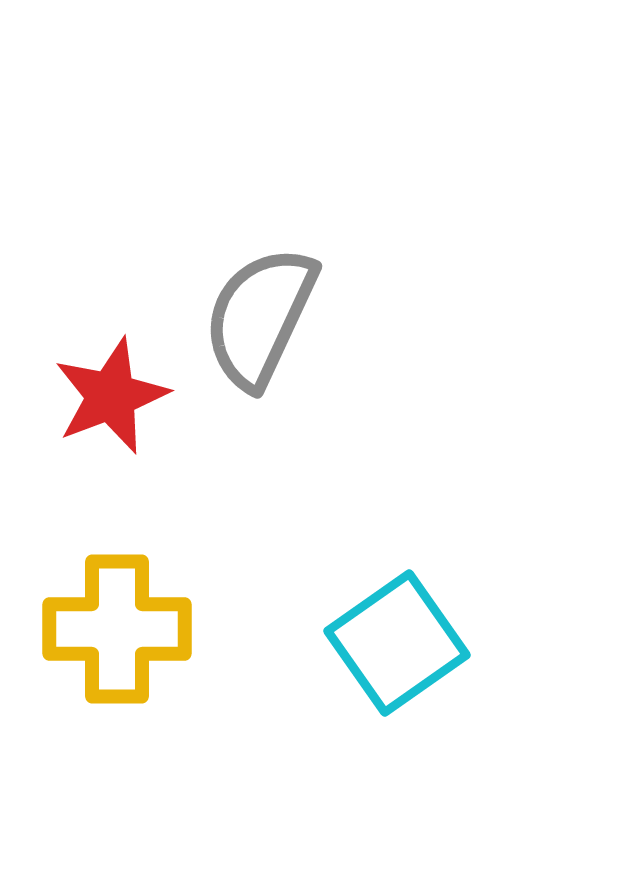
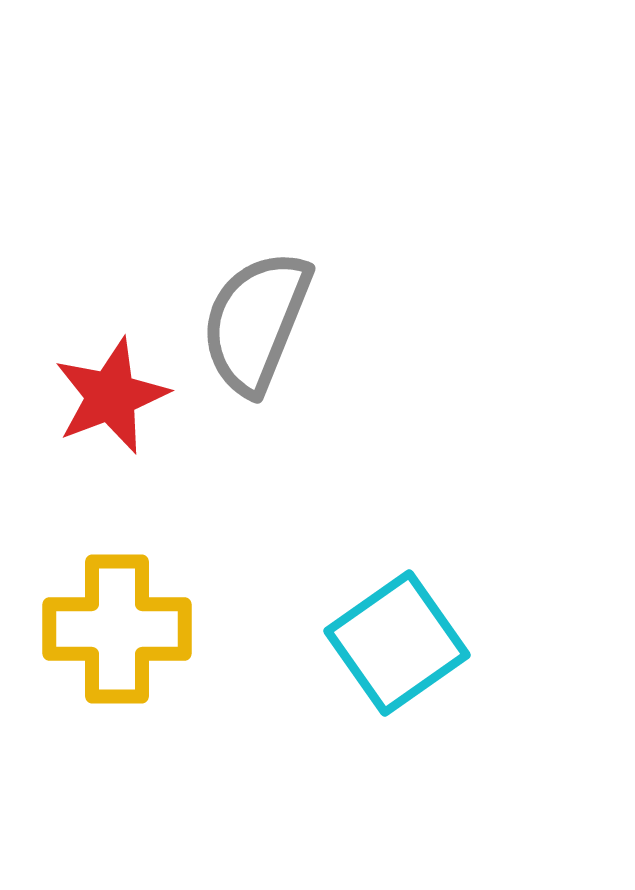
gray semicircle: moved 4 px left, 5 px down; rotated 3 degrees counterclockwise
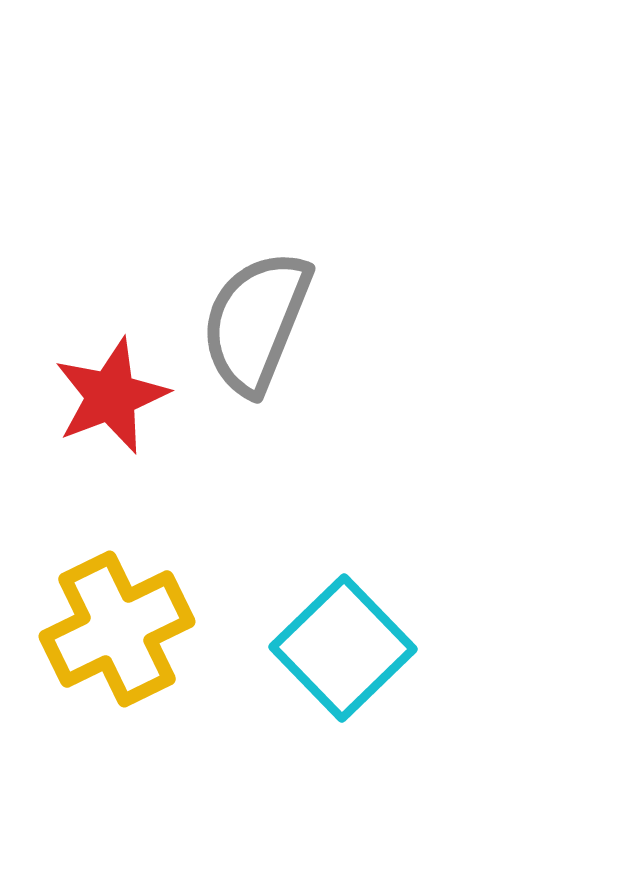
yellow cross: rotated 26 degrees counterclockwise
cyan square: moved 54 px left, 5 px down; rotated 9 degrees counterclockwise
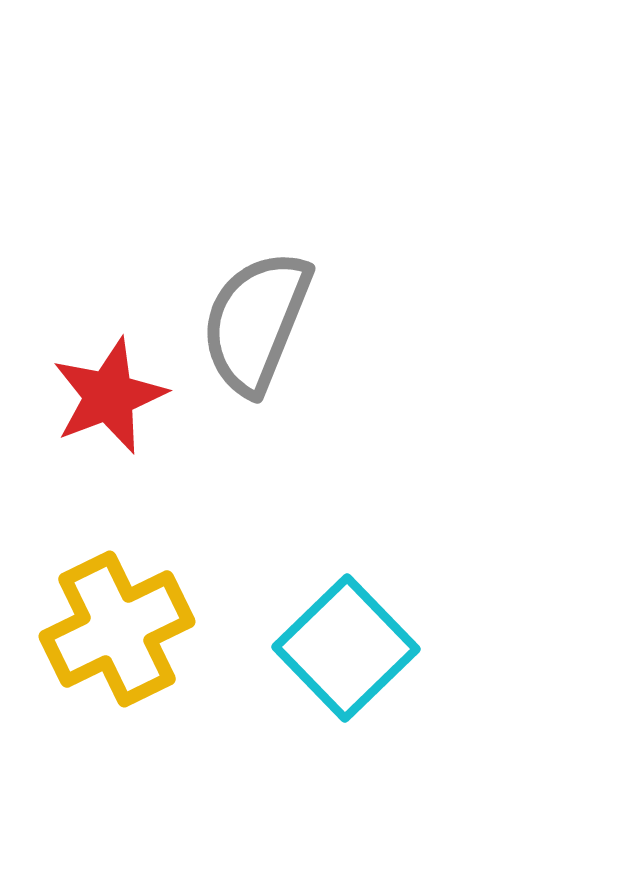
red star: moved 2 px left
cyan square: moved 3 px right
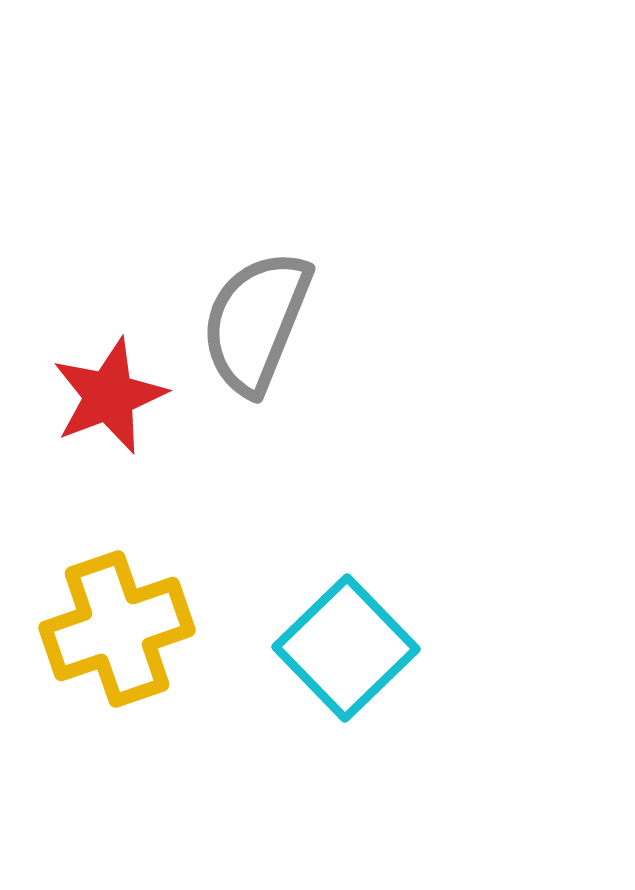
yellow cross: rotated 7 degrees clockwise
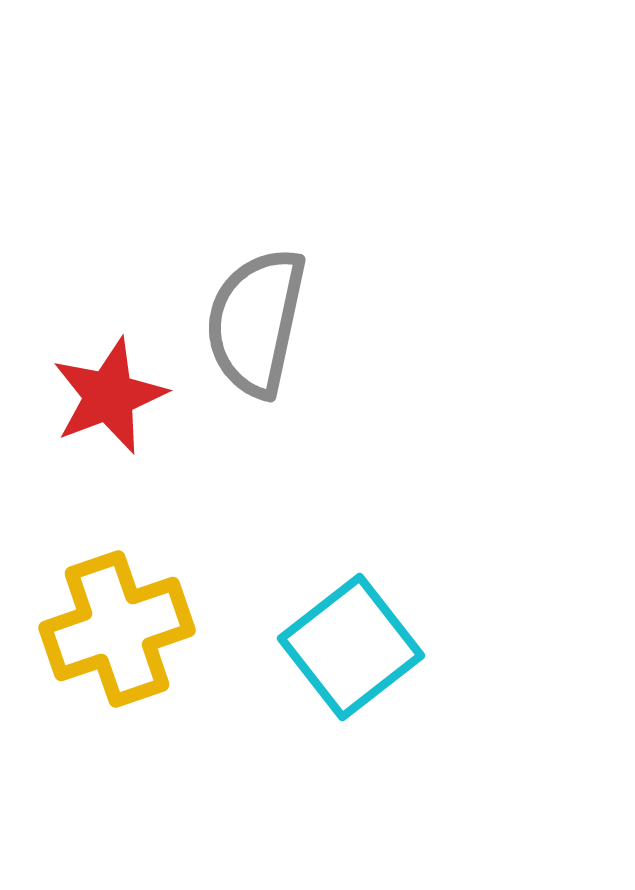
gray semicircle: rotated 10 degrees counterclockwise
cyan square: moved 5 px right, 1 px up; rotated 6 degrees clockwise
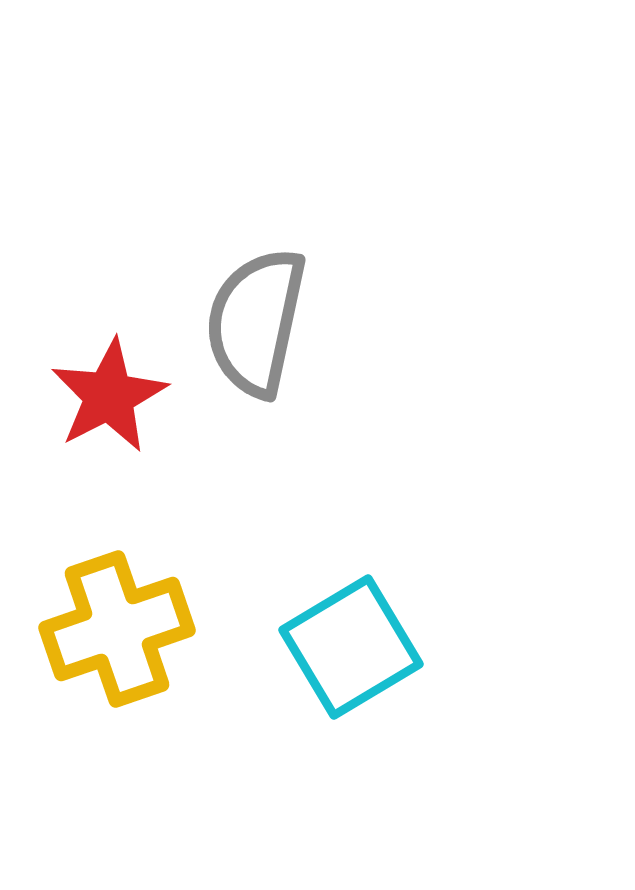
red star: rotated 6 degrees counterclockwise
cyan square: rotated 7 degrees clockwise
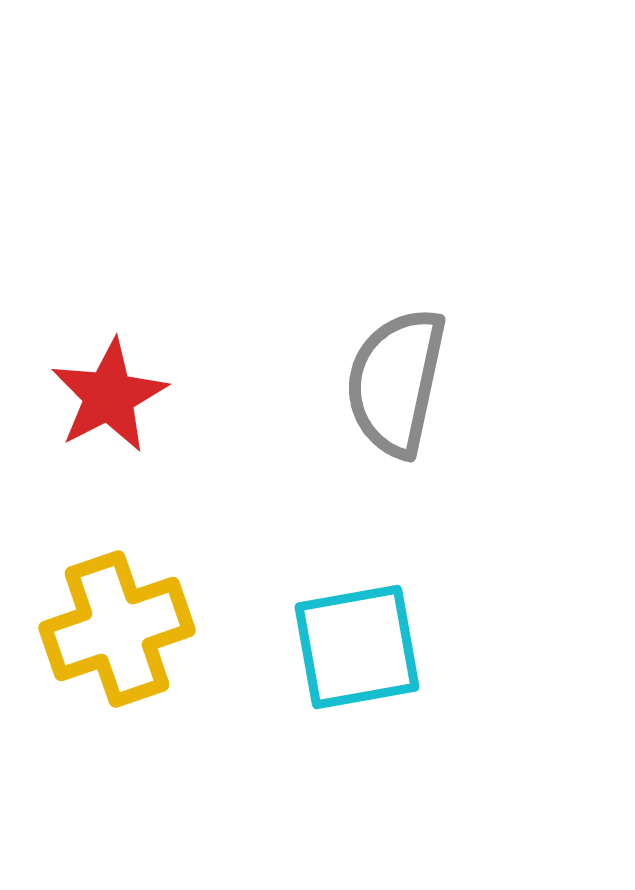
gray semicircle: moved 140 px right, 60 px down
cyan square: moved 6 px right; rotated 21 degrees clockwise
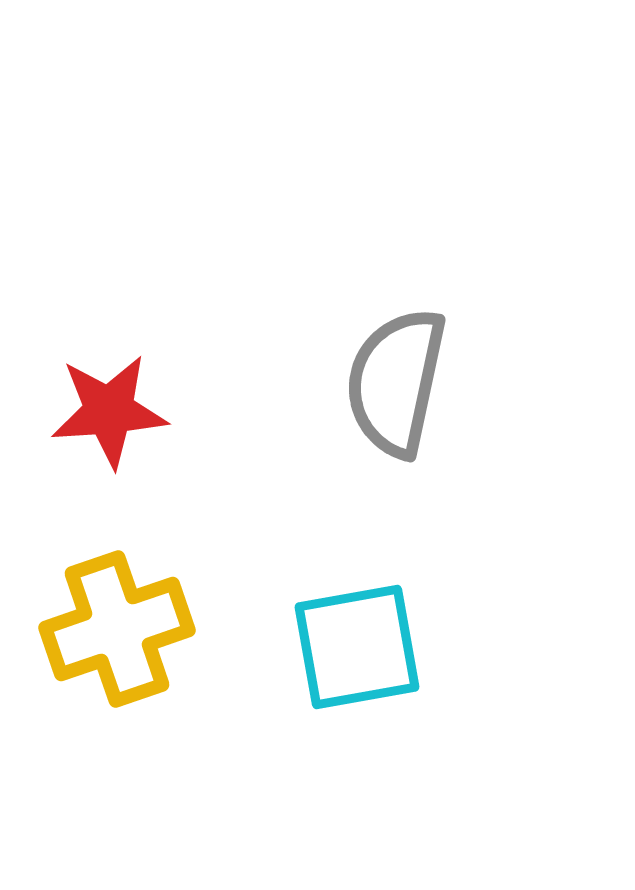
red star: moved 15 px down; rotated 23 degrees clockwise
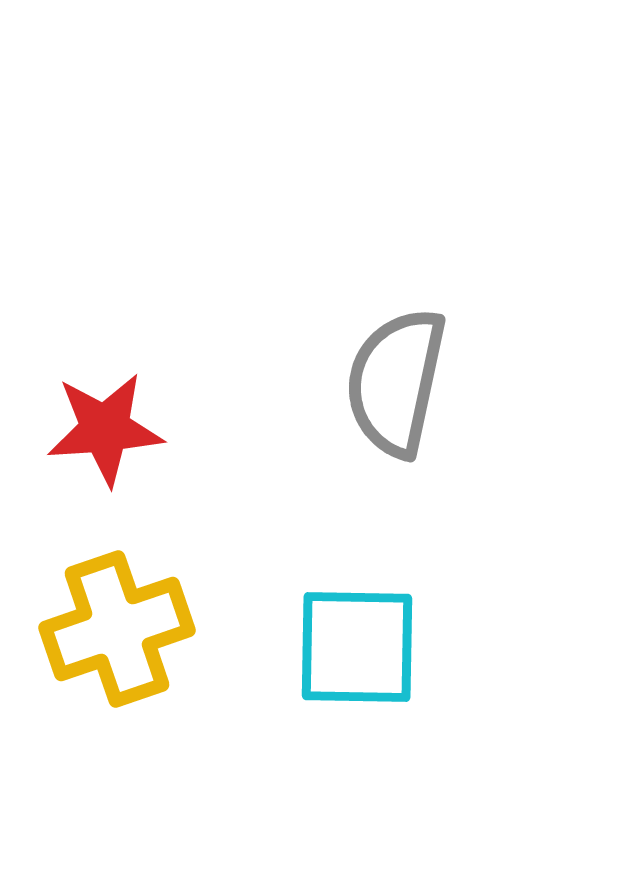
red star: moved 4 px left, 18 px down
cyan square: rotated 11 degrees clockwise
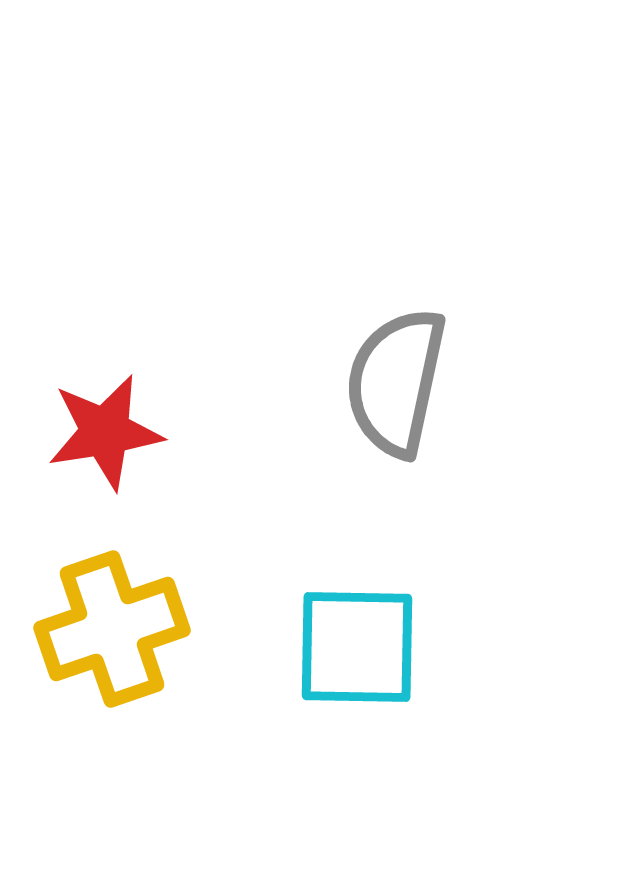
red star: moved 3 px down; rotated 5 degrees counterclockwise
yellow cross: moved 5 px left
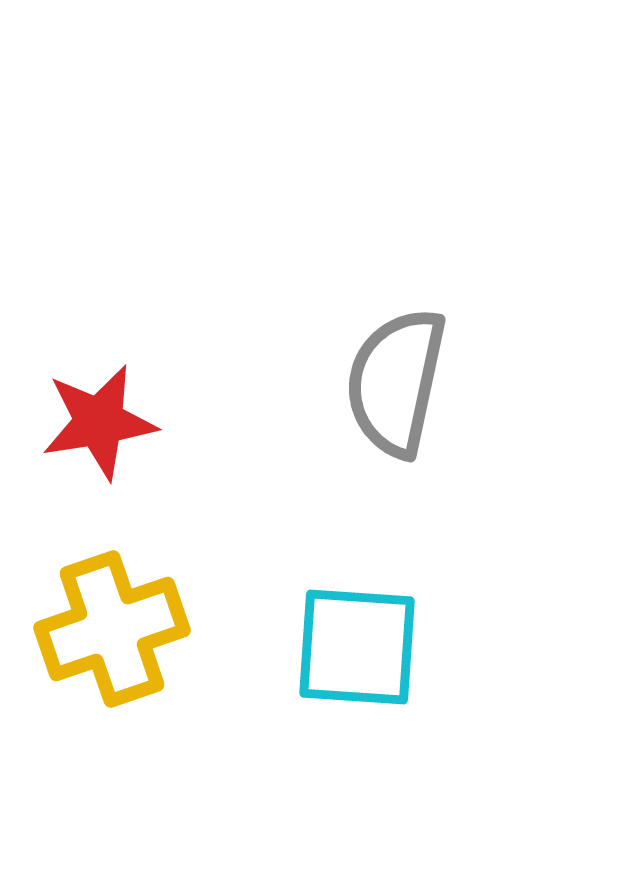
red star: moved 6 px left, 10 px up
cyan square: rotated 3 degrees clockwise
